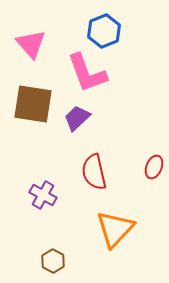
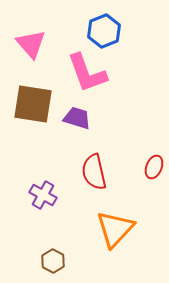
purple trapezoid: rotated 60 degrees clockwise
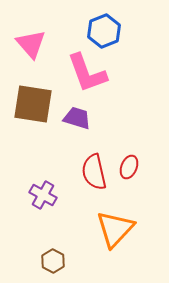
red ellipse: moved 25 px left
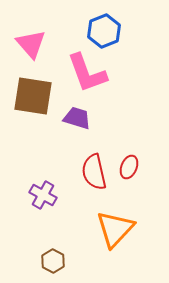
brown square: moved 8 px up
